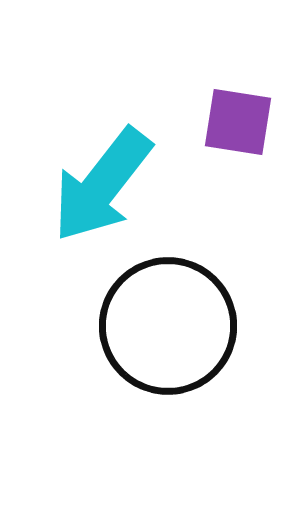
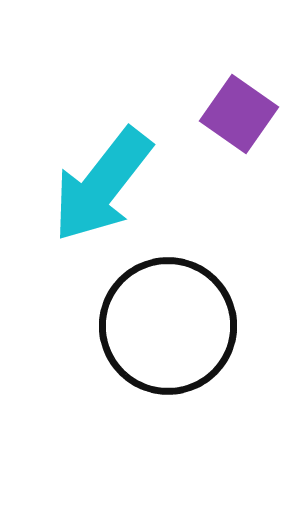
purple square: moved 1 px right, 8 px up; rotated 26 degrees clockwise
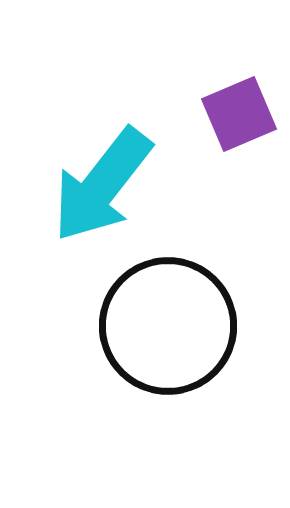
purple square: rotated 32 degrees clockwise
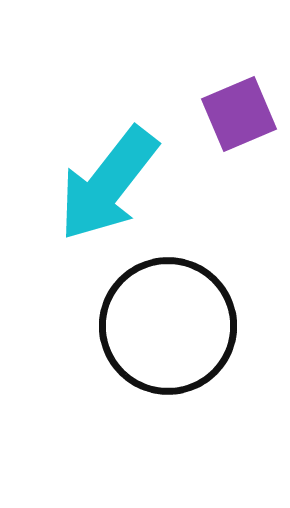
cyan arrow: moved 6 px right, 1 px up
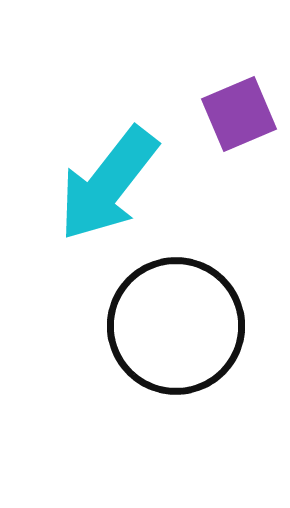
black circle: moved 8 px right
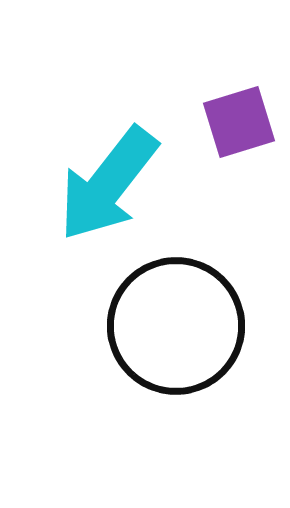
purple square: moved 8 px down; rotated 6 degrees clockwise
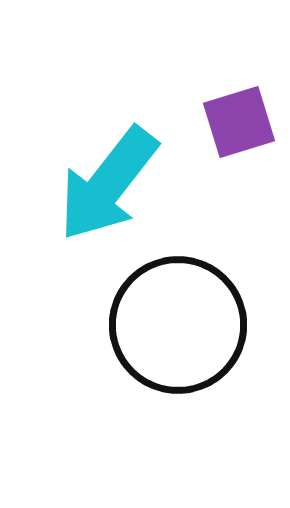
black circle: moved 2 px right, 1 px up
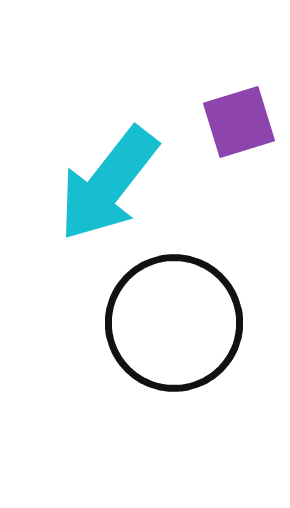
black circle: moved 4 px left, 2 px up
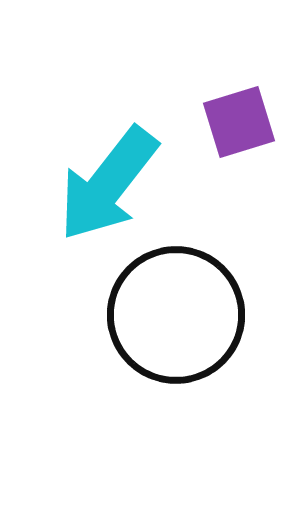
black circle: moved 2 px right, 8 px up
